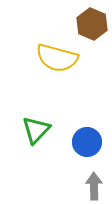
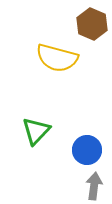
green triangle: moved 1 px down
blue circle: moved 8 px down
gray arrow: rotated 8 degrees clockwise
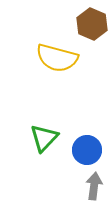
green triangle: moved 8 px right, 7 px down
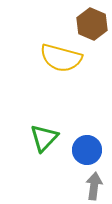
yellow semicircle: moved 4 px right
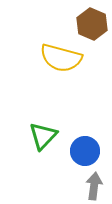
green triangle: moved 1 px left, 2 px up
blue circle: moved 2 px left, 1 px down
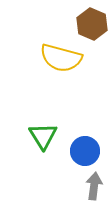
green triangle: rotated 16 degrees counterclockwise
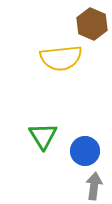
yellow semicircle: rotated 21 degrees counterclockwise
